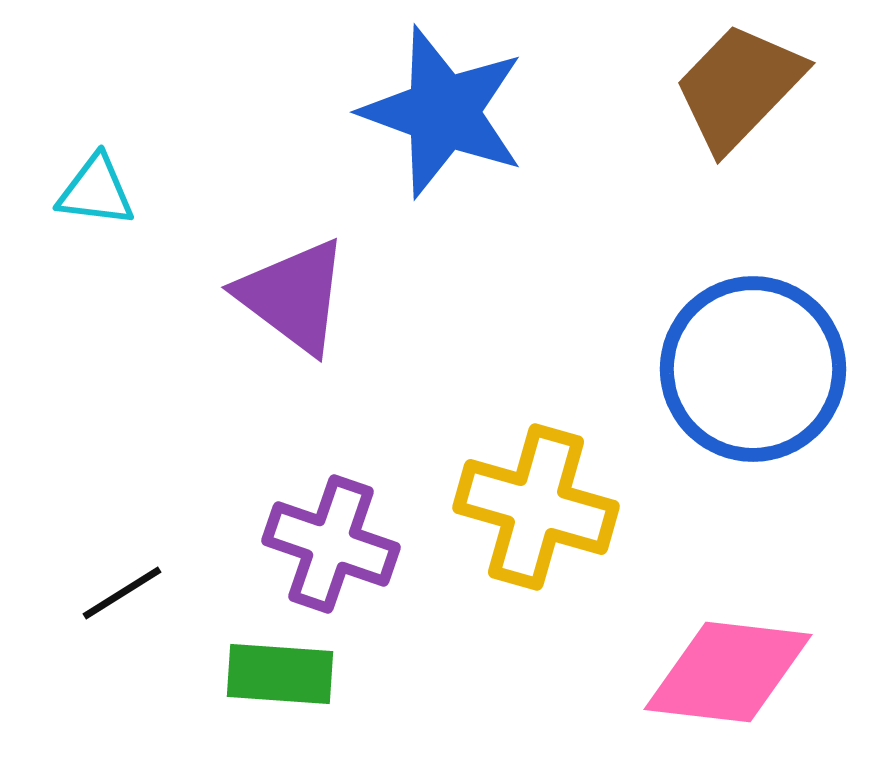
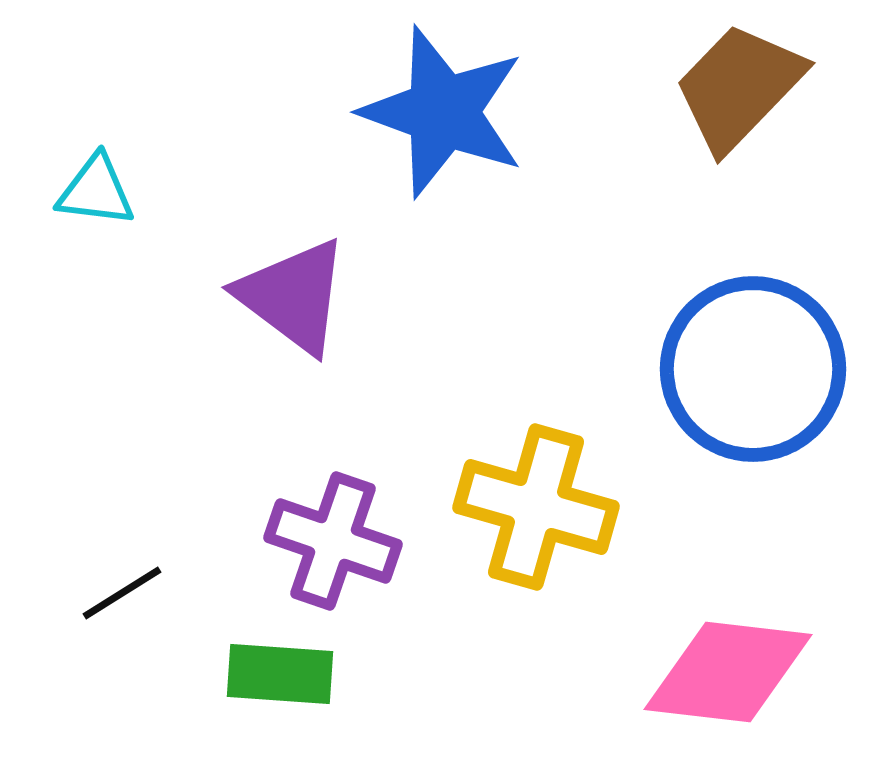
purple cross: moved 2 px right, 3 px up
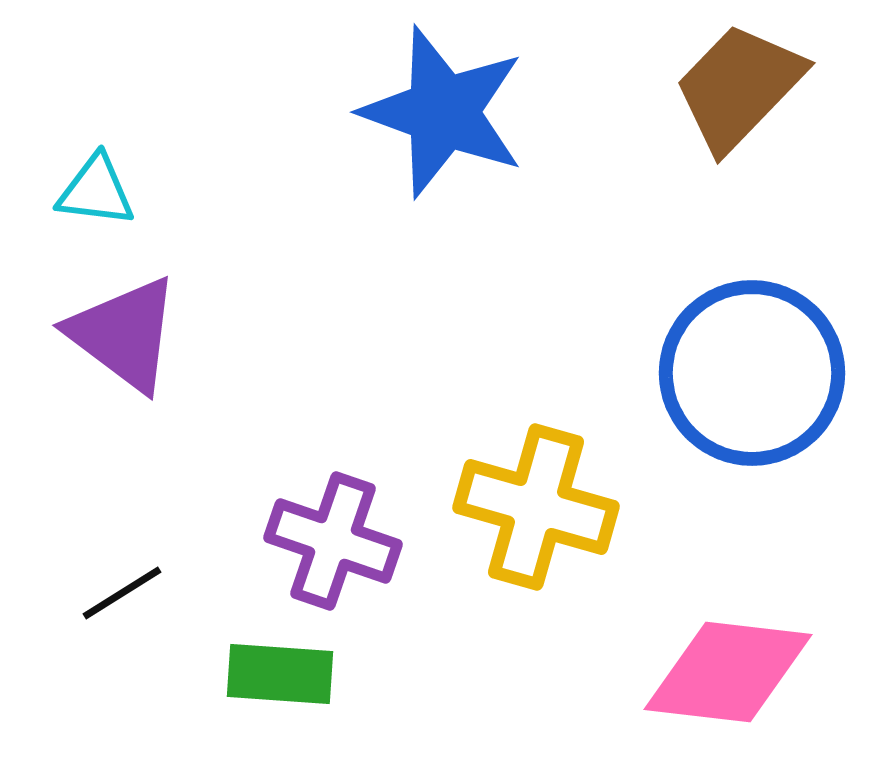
purple triangle: moved 169 px left, 38 px down
blue circle: moved 1 px left, 4 px down
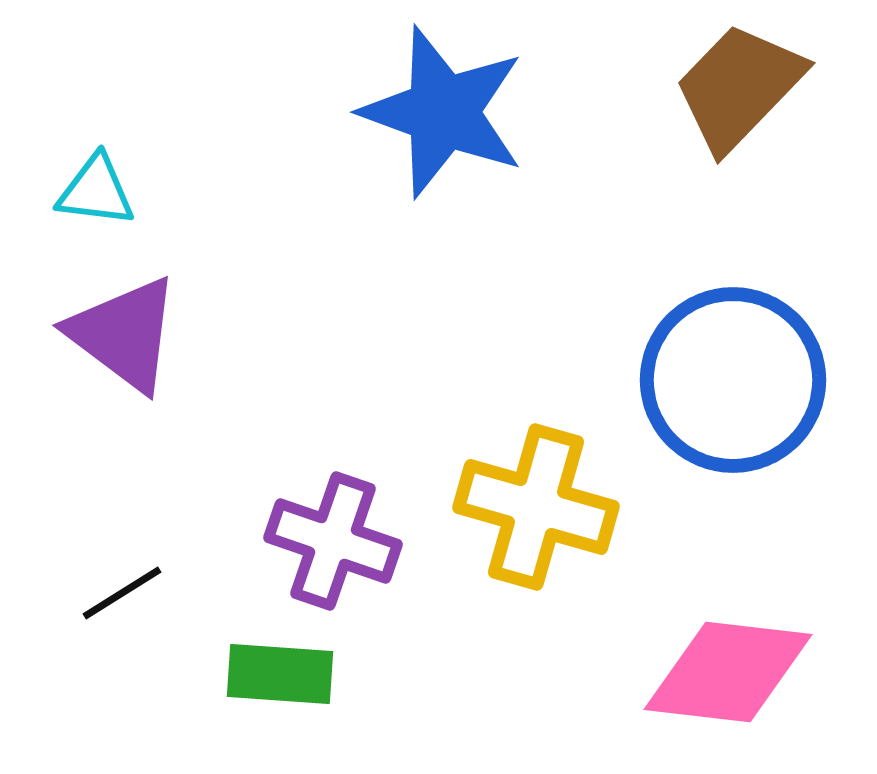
blue circle: moved 19 px left, 7 px down
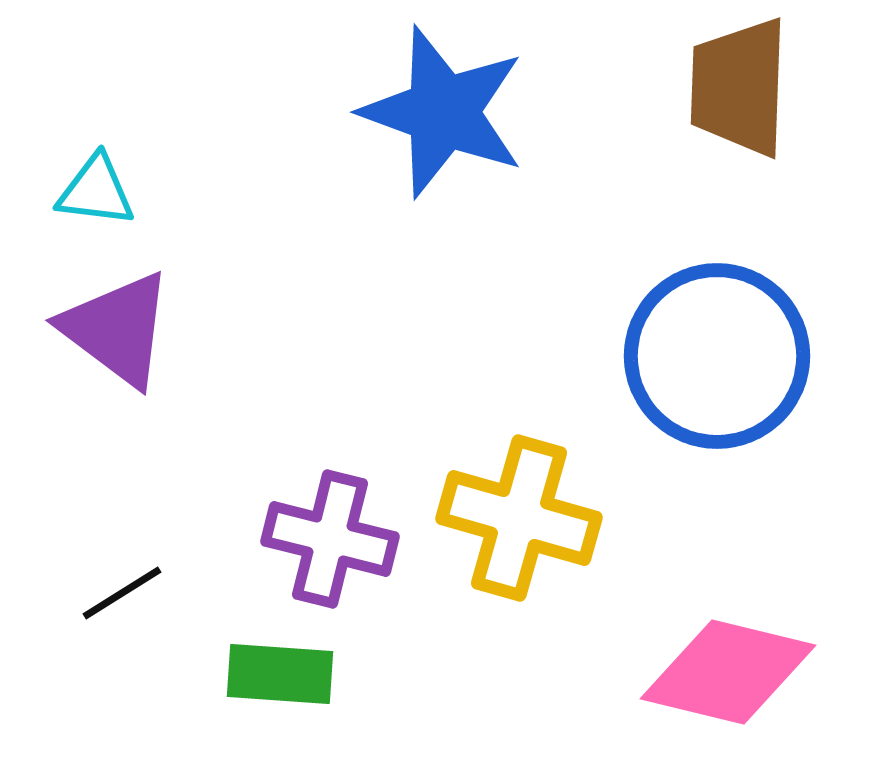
brown trapezoid: rotated 42 degrees counterclockwise
purple triangle: moved 7 px left, 5 px up
blue circle: moved 16 px left, 24 px up
yellow cross: moved 17 px left, 11 px down
purple cross: moved 3 px left, 2 px up; rotated 5 degrees counterclockwise
pink diamond: rotated 7 degrees clockwise
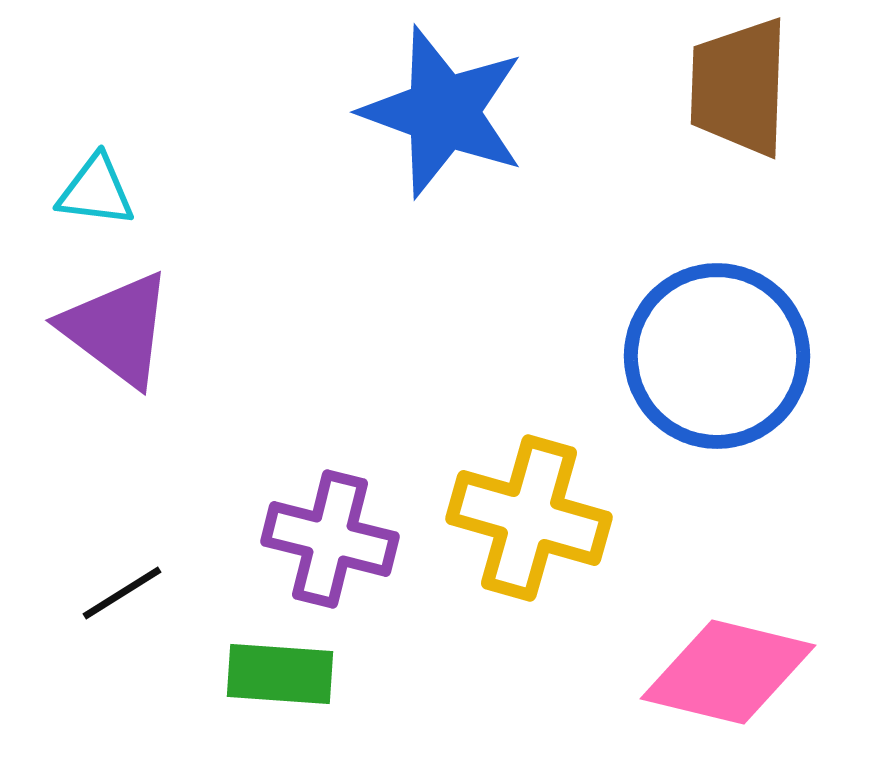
yellow cross: moved 10 px right
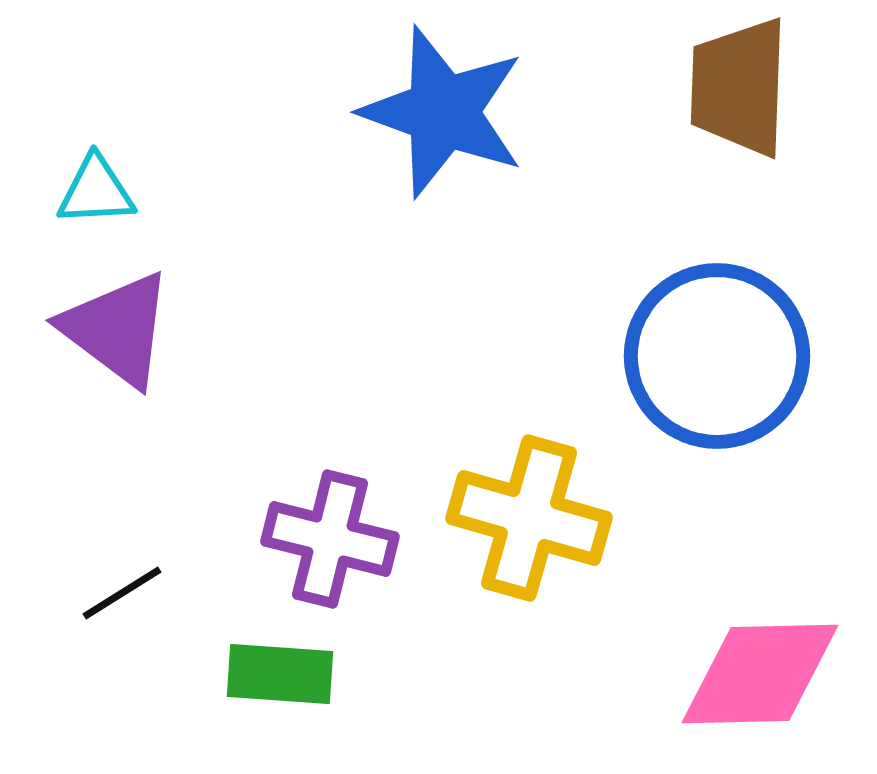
cyan triangle: rotated 10 degrees counterclockwise
pink diamond: moved 32 px right, 2 px down; rotated 15 degrees counterclockwise
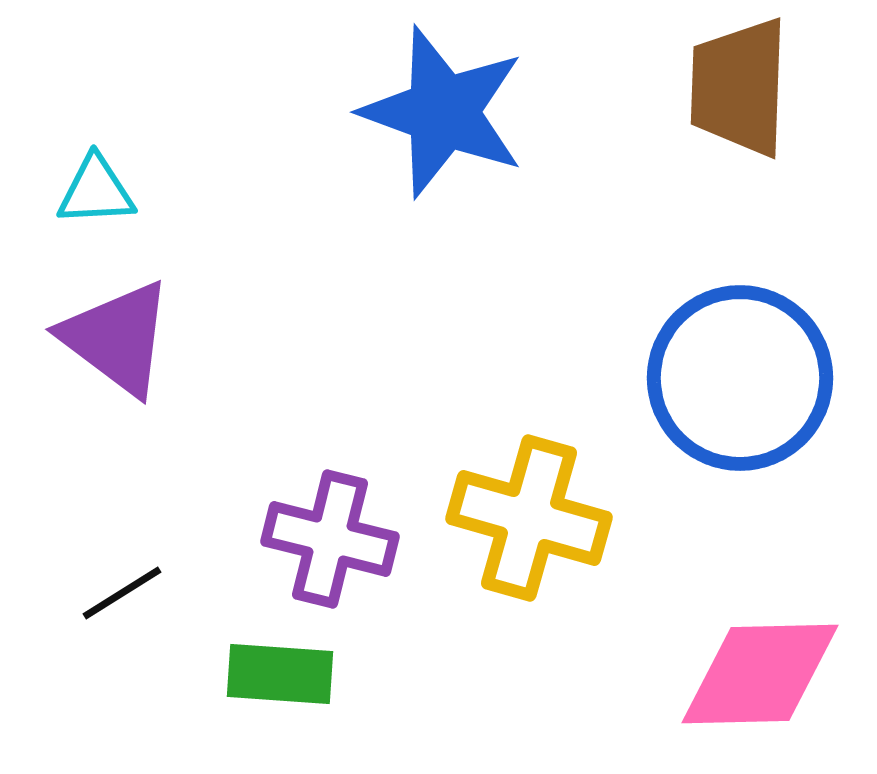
purple triangle: moved 9 px down
blue circle: moved 23 px right, 22 px down
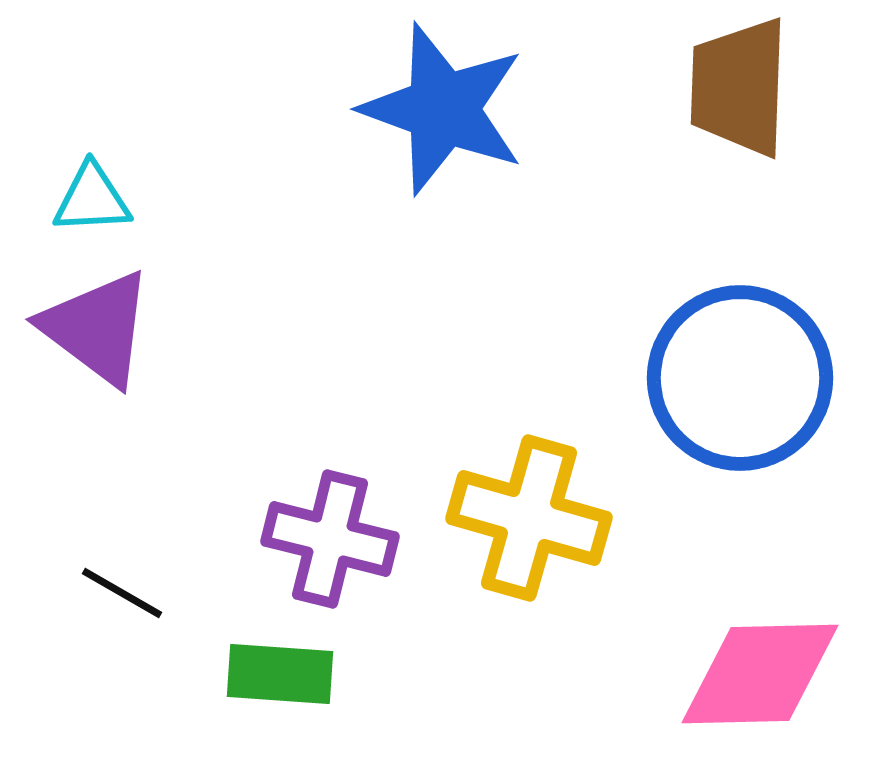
blue star: moved 3 px up
cyan triangle: moved 4 px left, 8 px down
purple triangle: moved 20 px left, 10 px up
black line: rotated 62 degrees clockwise
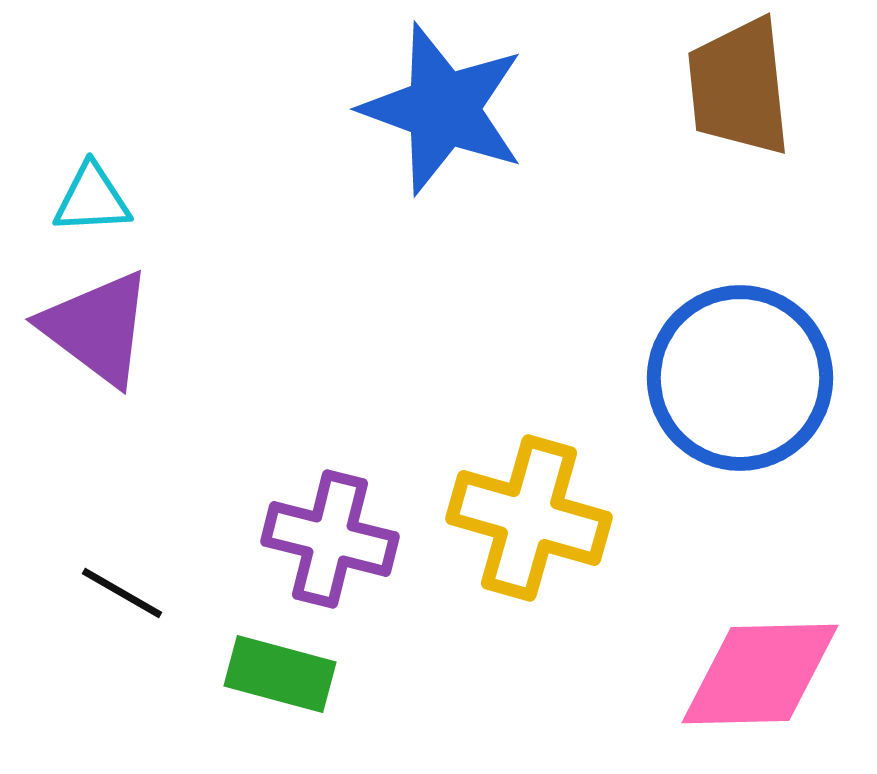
brown trapezoid: rotated 8 degrees counterclockwise
green rectangle: rotated 11 degrees clockwise
